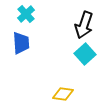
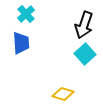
yellow diamond: rotated 10 degrees clockwise
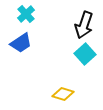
blue trapezoid: rotated 60 degrees clockwise
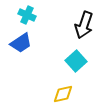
cyan cross: moved 1 px right, 1 px down; rotated 24 degrees counterclockwise
cyan square: moved 9 px left, 7 px down
yellow diamond: rotated 30 degrees counterclockwise
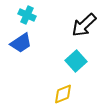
black arrow: rotated 28 degrees clockwise
yellow diamond: rotated 10 degrees counterclockwise
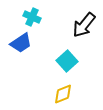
cyan cross: moved 5 px right, 2 px down
black arrow: rotated 8 degrees counterclockwise
cyan square: moved 9 px left
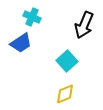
black arrow: rotated 16 degrees counterclockwise
yellow diamond: moved 2 px right
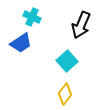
black arrow: moved 3 px left
yellow diamond: rotated 30 degrees counterclockwise
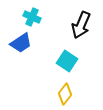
cyan square: rotated 15 degrees counterclockwise
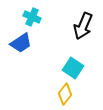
black arrow: moved 2 px right, 1 px down
cyan square: moved 6 px right, 7 px down
